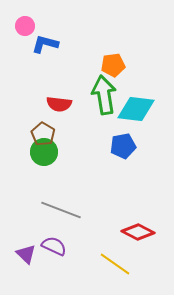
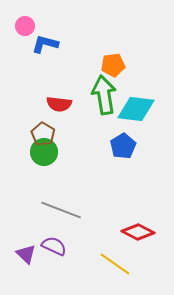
blue pentagon: rotated 20 degrees counterclockwise
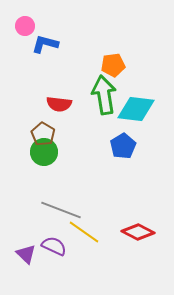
yellow line: moved 31 px left, 32 px up
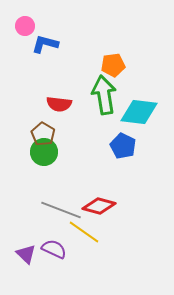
cyan diamond: moved 3 px right, 3 px down
blue pentagon: rotated 15 degrees counterclockwise
red diamond: moved 39 px left, 26 px up; rotated 12 degrees counterclockwise
purple semicircle: moved 3 px down
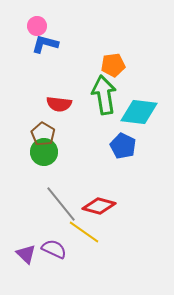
pink circle: moved 12 px right
gray line: moved 6 px up; rotated 30 degrees clockwise
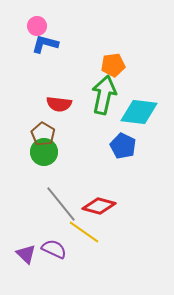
green arrow: rotated 21 degrees clockwise
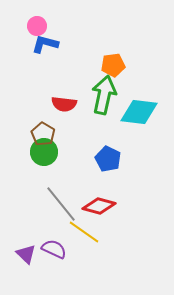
red semicircle: moved 5 px right
blue pentagon: moved 15 px left, 13 px down
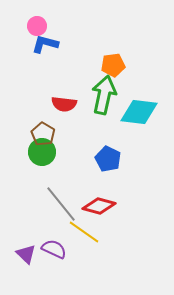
green circle: moved 2 px left
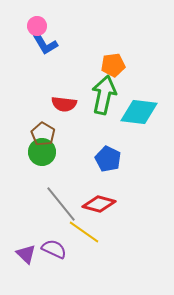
blue L-shape: rotated 136 degrees counterclockwise
red diamond: moved 2 px up
